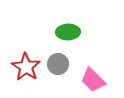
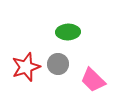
red star: rotated 20 degrees clockwise
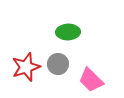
pink trapezoid: moved 2 px left
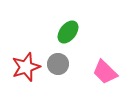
green ellipse: rotated 50 degrees counterclockwise
pink trapezoid: moved 14 px right, 8 px up
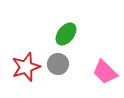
green ellipse: moved 2 px left, 2 px down
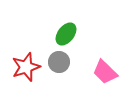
gray circle: moved 1 px right, 2 px up
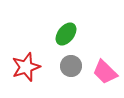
gray circle: moved 12 px right, 4 px down
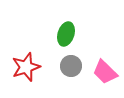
green ellipse: rotated 20 degrees counterclockwise
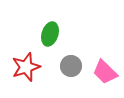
green ellipse: moved 16 px left
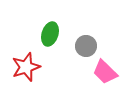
gray circle: moved 15 px right, 20 px up
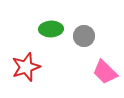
green ellipse: moved 1 px right, 5 px up; rotated 70 degrees clockwise
gray circle: moved 2 px left, 10 px up
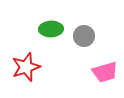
pink trapezoid: rotated 60 degrees counterclockwise
